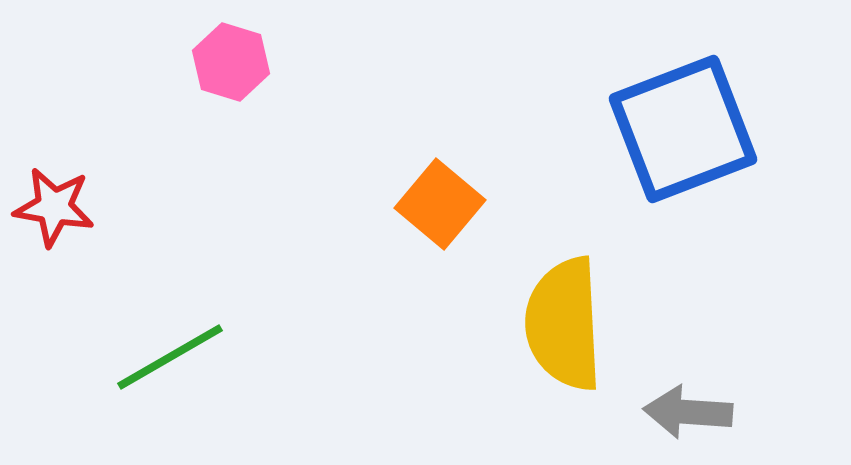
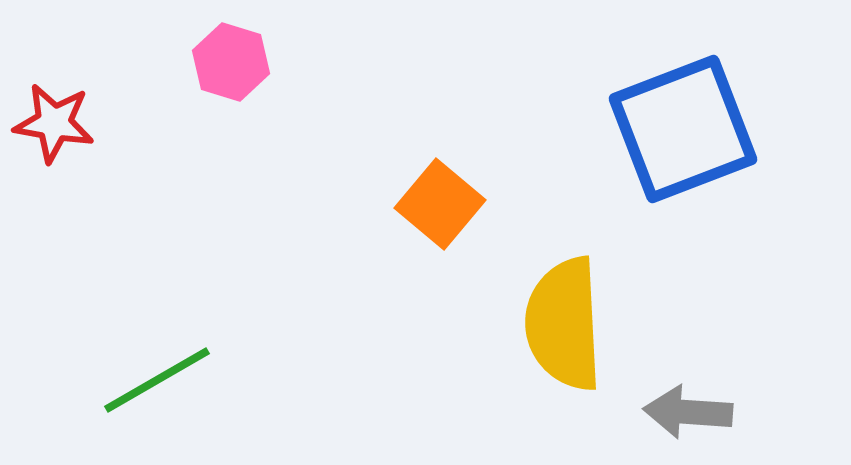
red star: moved 84 px up
green line: moved 13 px left, 23 px down
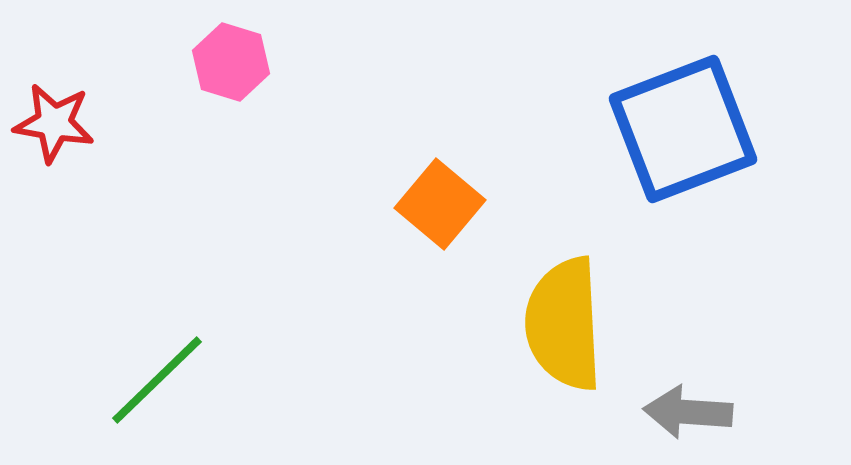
green line: rotated 14 degrees counterclockwise
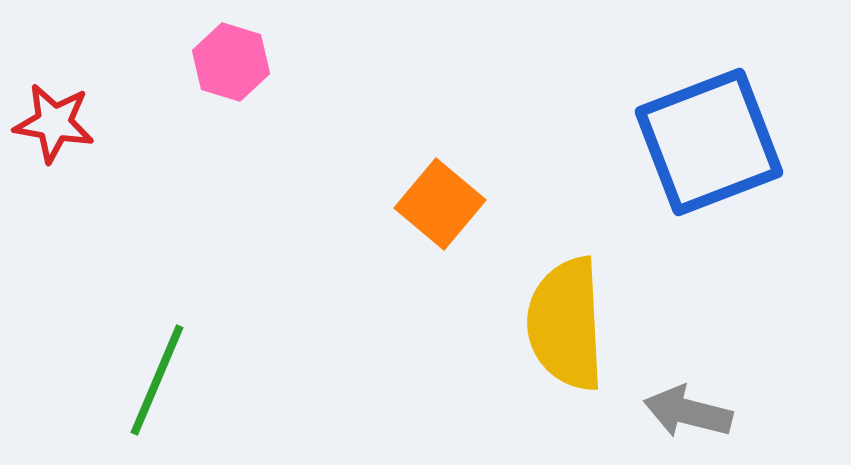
blue square: moved 26 px right, 13 px down
yellow semicircle: moved 2 px right
green line: rotated 23 degrees counterclockwise
gray arrow: rotated 10 degrees clockwise
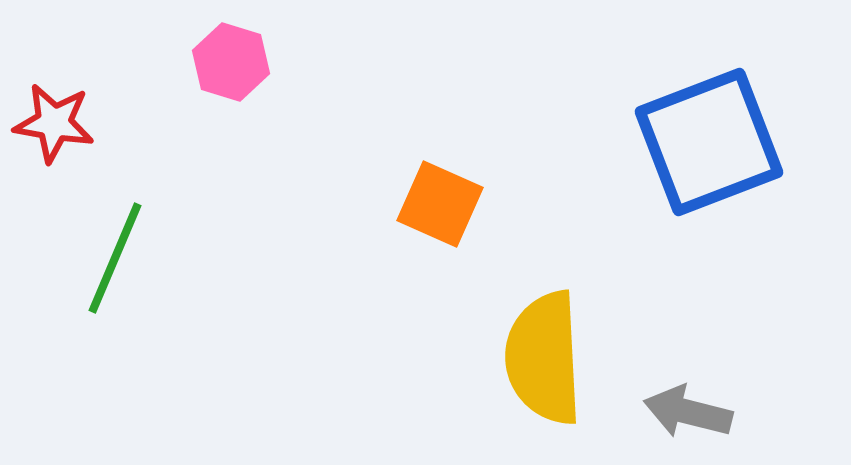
orange square: rotated 16 degrees counterclockwise
yellow semicircle: moved 22 px left, 34 px down
green line: moved 42 px left, 122 px up
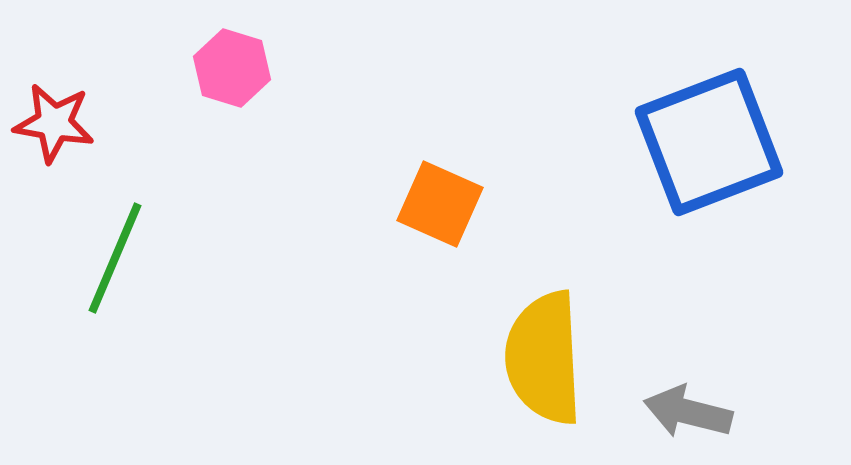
pink hexagon: moved 1 px right, 6 px down
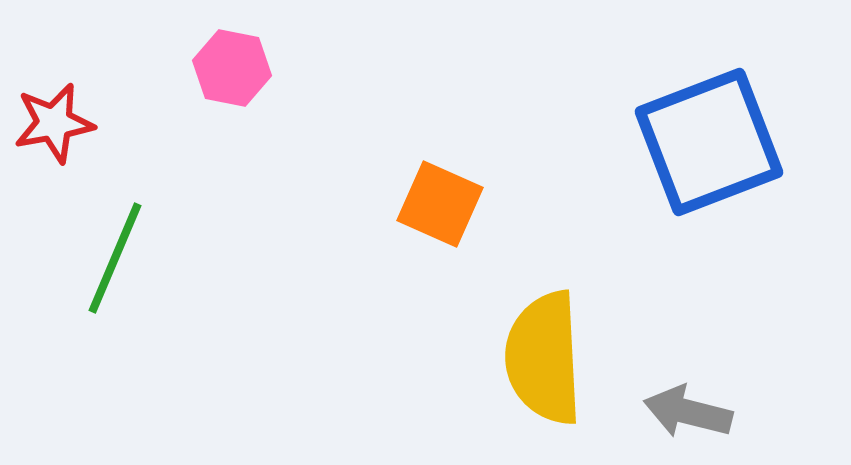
pink hexagon: rotated 6 degrees counterclockwise
red star: rotated 20 degrees counterclockwise
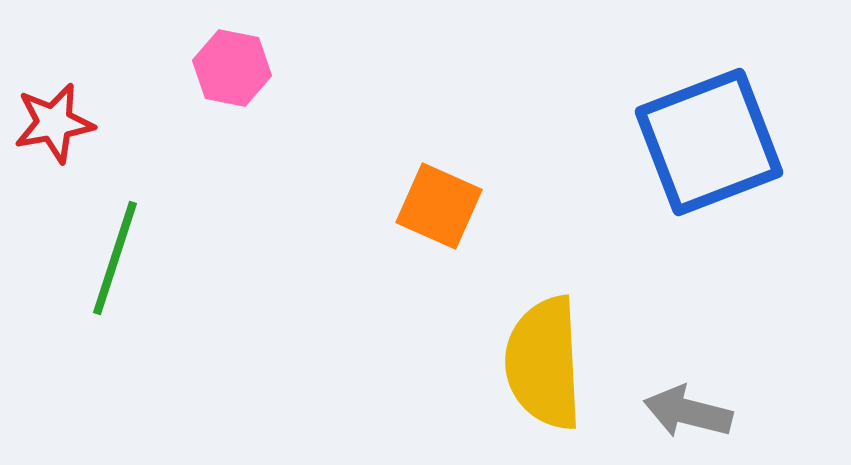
orange square: moved 1 px left, 2 px down
green line: rotated 5 degrees counterclockwise
yellow semicircle: moved 5 px down
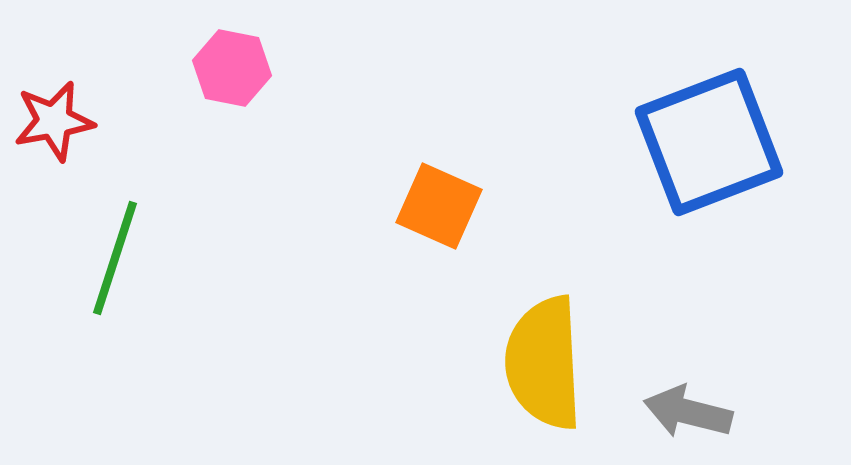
red star: moved 2 px up
